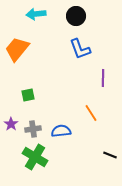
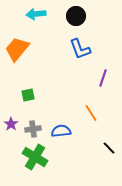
purple line: rotated 18 degrees clockwise
black line: moved 1 px left, 7 px up; rotated 24 degrees clockwise
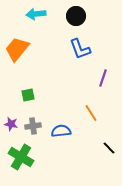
purple star: rotated 24 degrees counterclockwise
gray cross: moved 3 px up
green cross: moved 14 px left
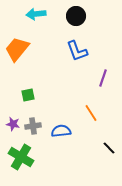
blue L-shape: moved 3 px left, 2 px down
purple star: moved 2 px right
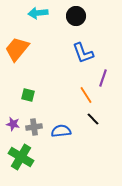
cyan arrow: moved 2 px right, 1 px up
blue L-shape: moved 6 px right, 2 px down
green square: rotated 24 degrees clockwise
orange line: moved 5 px left, 18 px up
gray cross: moved 1 px right, 1 px down
black line: moved 16 px left, 29 px up
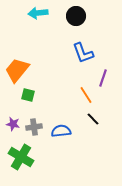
orange trapezoid: moved 21 px down
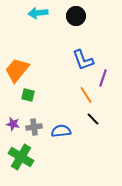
blue L-shape: moved 7 px down
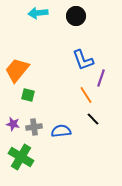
purple line: moved 2 px left
